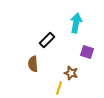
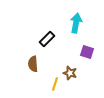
black rectangle: moved 1 px up
brown star: moved 1 px left
yellow line: moved 4 px left, 4 px up
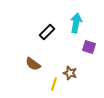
black rectangle: moved 7 px up
purple square: moved 2 px right, 5 px up
brown semicircle: rotated 49 degrees counterclockwise
yellow line: moved 1 px left
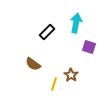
brown star: moved 1 px right, 2 px down; rotated 16 degrees clockwise
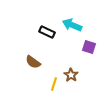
cyan arrow: moved 4 px left, 2 px down; rotated 78 degrees counterclockwise
black rectangle: rotated 70 degrees clockwise
brown semicircle: moved 2 px up
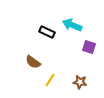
brown star: moved 9 px right, 7 px down; rotated 24 degrees counterclockwise
yellow line: moved 4 px left, 4 px up; rotated 16 degrees clockwise
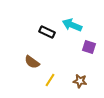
brown semicircle: moved 1 px left
brown star: moved 1 px up
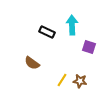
cyan arrow: rotated 66 degrees clockwise
brown semicircle: moved 1 px down
yellow line: moved 12 px right
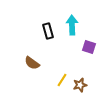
black rectangle: moved 1 px right, 1 px up; rotated 49 degrees clockwise
brown star: moved 4 px down; rotated 24 degrees counterclockwise
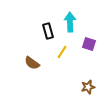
cyan arrow: moved 2 px left, 3 px up
purple square: moved 3 px up
yellow line: moved 28 px up
brown star: moved 8 px right, 2 px down
